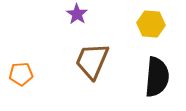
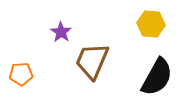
purple star: moved 16 px left, 18 px down
black semicircle: rotated 24 degrees clockwise
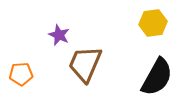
yellow hexagon: moved 2 px right, 1 px up; rotated 12 degrees counterclockwise
purple star: moved 2 px left, 3 px down; rotated 10 degrees counterclockwise
brown trapezoid: moved 7 px left, 3 px down
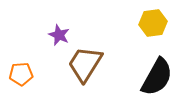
brown trapezoid: rotated 9 degrees clockwise
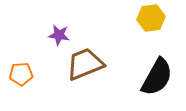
yellow hexagon: moved 2 px left, 5 px up
purple star: rotated 15 degrees counterclockwise
brown trapezoid: rotated 36 degrees clockwise
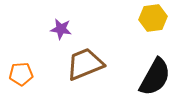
yellow hexagon: moved 2 px right
purple star: moved 2 px right, 6 px up
black semicircle: moved 2 px left
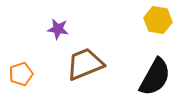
yellow hexagon: moved 5 px right, 2 px down; rotated 16 degrees clockwise
purple star: moved 3 px left
orange pentagon: rotated 15 degrees counterclockwise
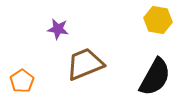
orange pentagon: moved 1 px right, 7 px down; rotated 15 degrees counterclockwise
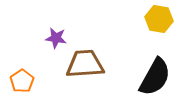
yellow hexagon: moved 1 px right, 1 px up
purple star: moved 2 px left, 9 px down
brown trapezoid: rotated 18 degrees clockwise
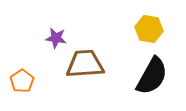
yellow hexagon: moved 10 px left, 10 px down
black semicircle: moved 3 px left, 1 px up
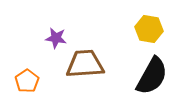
orange pentagon: moved 5 px right
